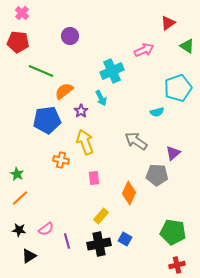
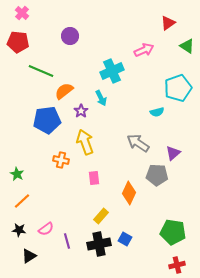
gray arrow: moved 2 px right, 2 px down
orange line: moved 2 px right, 3 px down
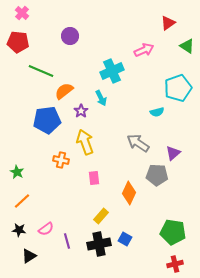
green star: moved 2 px up
red cross: moved 2 px left, 1 px up
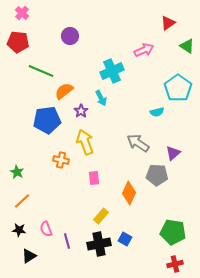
cyan pentagon: rotated 16 degrees counterclockwise
pink semicircle: rotated 105 degrees clockwise
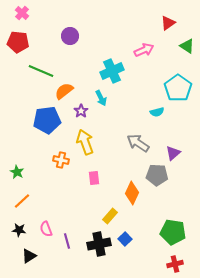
orange diamond: moved 3 px right
yellow rectangle: moved 9 px right
blue square: rotated 16 degrees clockwise
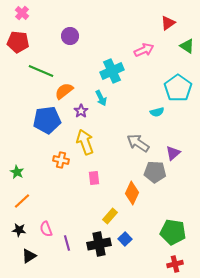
gray pentagon: moved 2 px left, 3 px up
purple line: moved 2 px down
